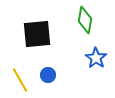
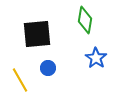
blue circle: moved 7 px up
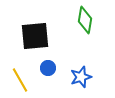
black square: moved 2 px left, 2 px down
blue star: moved 15 px left, 19 px down; rotated 20 degrees clockwise
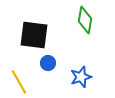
black square: moved 1 px left, 1 px up; rotated 12 degrees clockwise
blue circle: moved 5 px up
yellow line: moved 1 px left, 2 px down
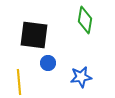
blue star: rotated 10 degrees clockwise
yellow line: rotated 25 degrees clockwise
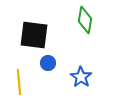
blue star: rotated 30 degrees counterclockwise
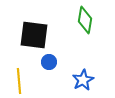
blue circle: moved 1 px right, 1 px up
blue star: moved 2 px right, 3 px down; rotated 10 degrees clockwise
yellow line: moved 1 px up
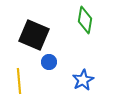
black square: rotated 16 degrees clockwise
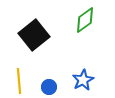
green diamond: rotated 44 degrees clockwise
black square: rotated 28 degrees clockwise
blue circle: moved 25 px down
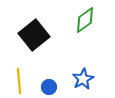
blue star: moved 1 px up
